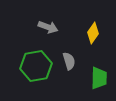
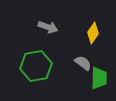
gray semicircle: moved 14 px right, 2 px down; rotated 36 degrees counterclockwise
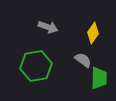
gray semicircle: moved 3 px up
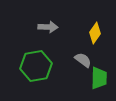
gray arrow: rotated 18 degrees counterclockwise
yellow diamond: moved 2 px right
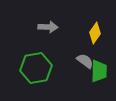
gray semicircle: moved 2 px right, 1 px down
green hexagon: moved 2 px down
green trapezoid: moved 7 px up
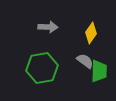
yellow diamond: moved 4 px left
green hexagon: moved 6 px right
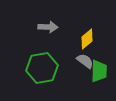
yellow diamond: moved 4 px left, 6 px down; rotated 15 degrees clockwise
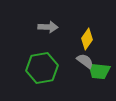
yellow diamond: rotated 15 degrees counterclockwise
green trapezoid: rotated 95 degrees clockwise
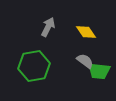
gray arrow: rotated 66 degrees counterclockwise
yellow diamond: moved 1 px left, 7 px up; rotated 70 degrees counterclockwise
green hexagon: moved 8 px left, 2 px up
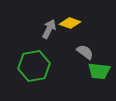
gray arrow: moved 1 px right, 2 px down
yellow diamond: moved 16 px left, 9 px up; rotated 35 degrees counterclockwise
gray semicircle: moved 9 px up
